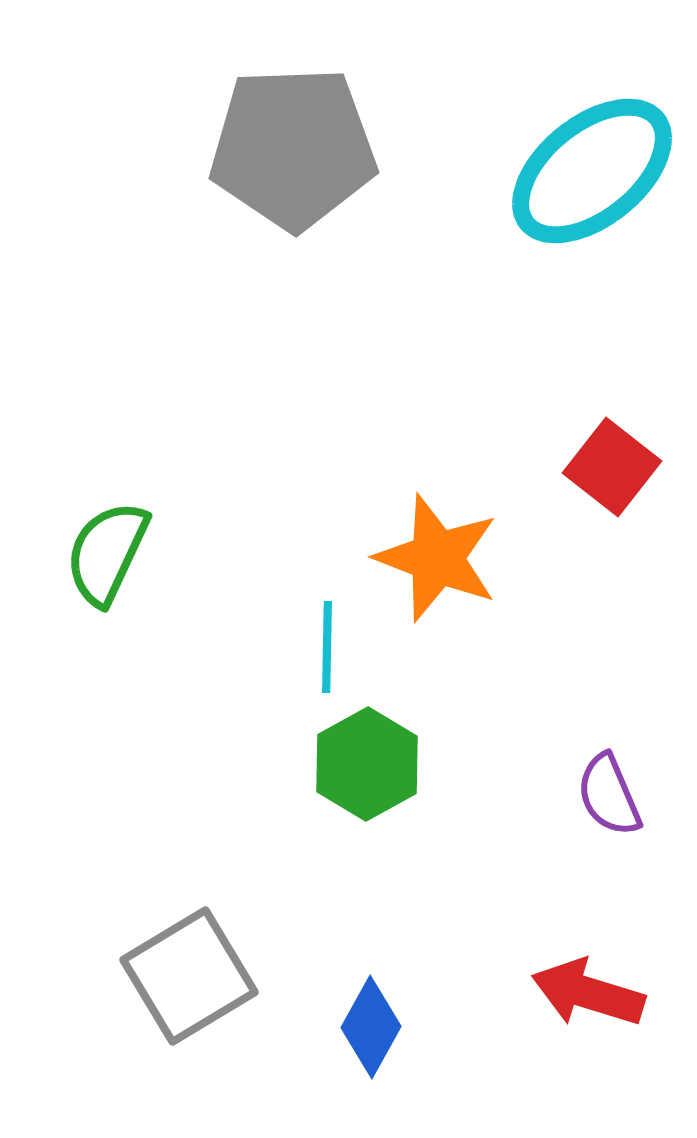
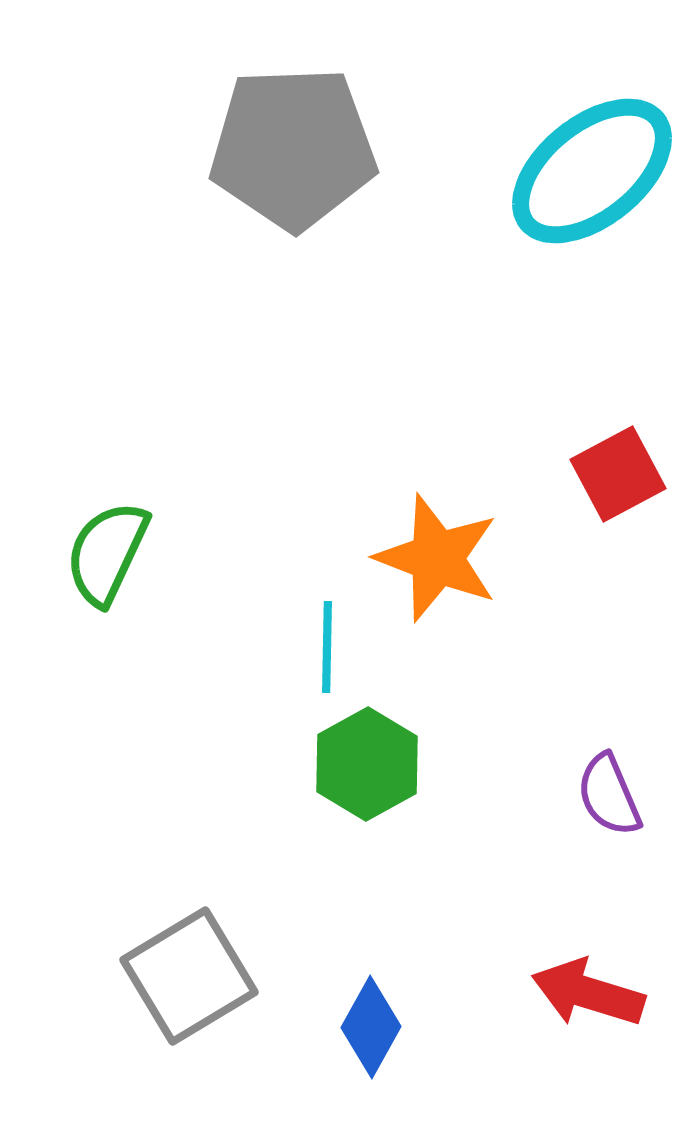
red square: moved 6 px right, 7 px down; rotated 24 degrees clockwise
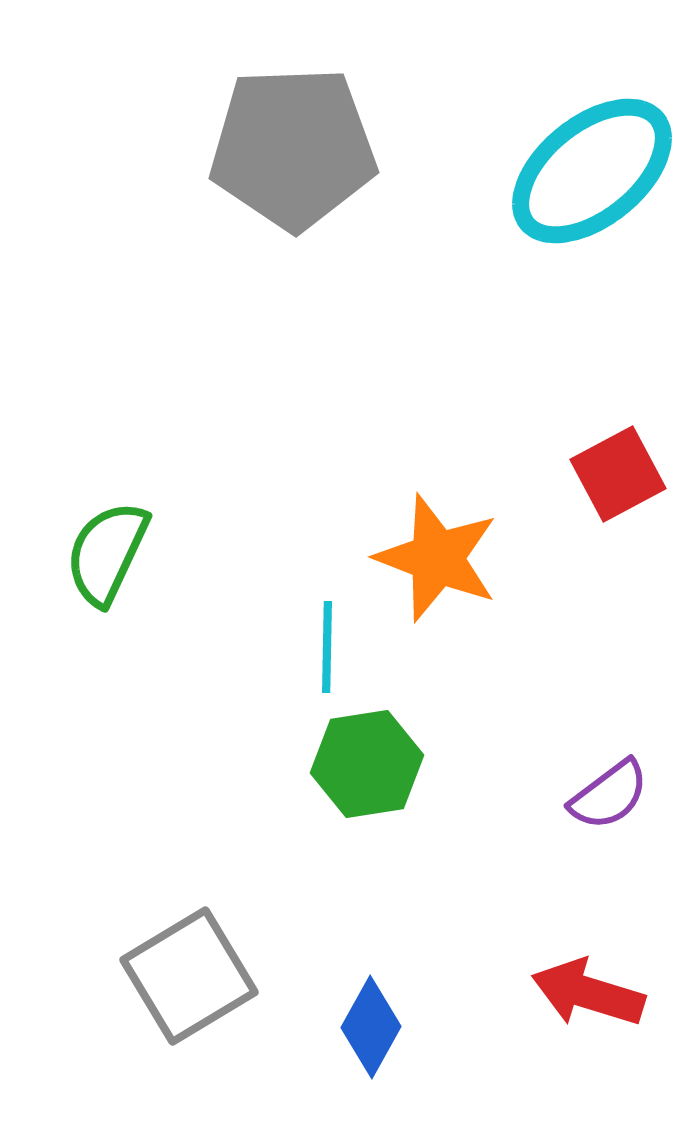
green hexagon: rotated 20 degrees clockwise
purple semicircle: rotated 104 degrees counterclockwise
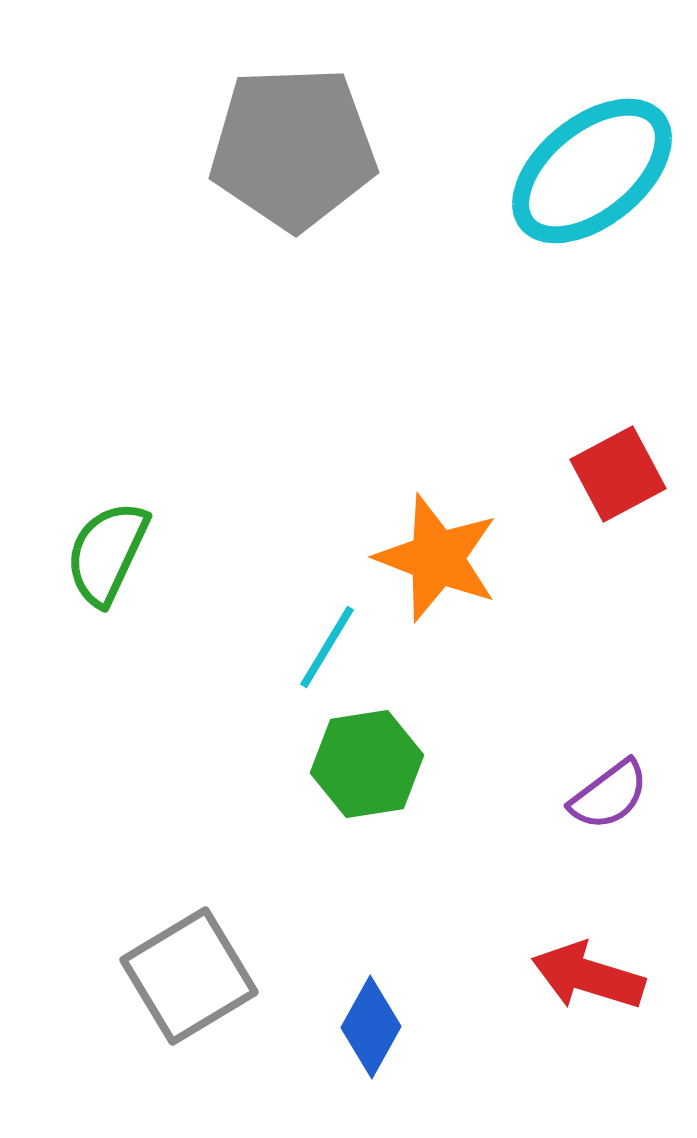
cyan line: rotated 30 degrees clockwise
red arrow: moved 17 px up
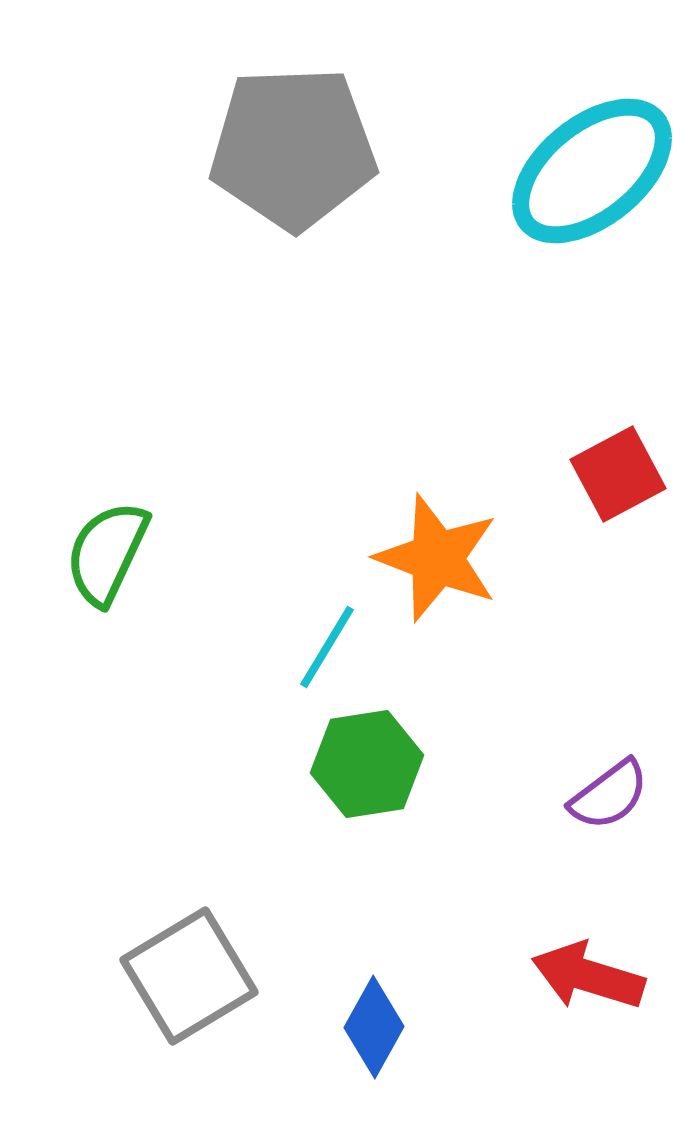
blue diamond: moved 3 px right
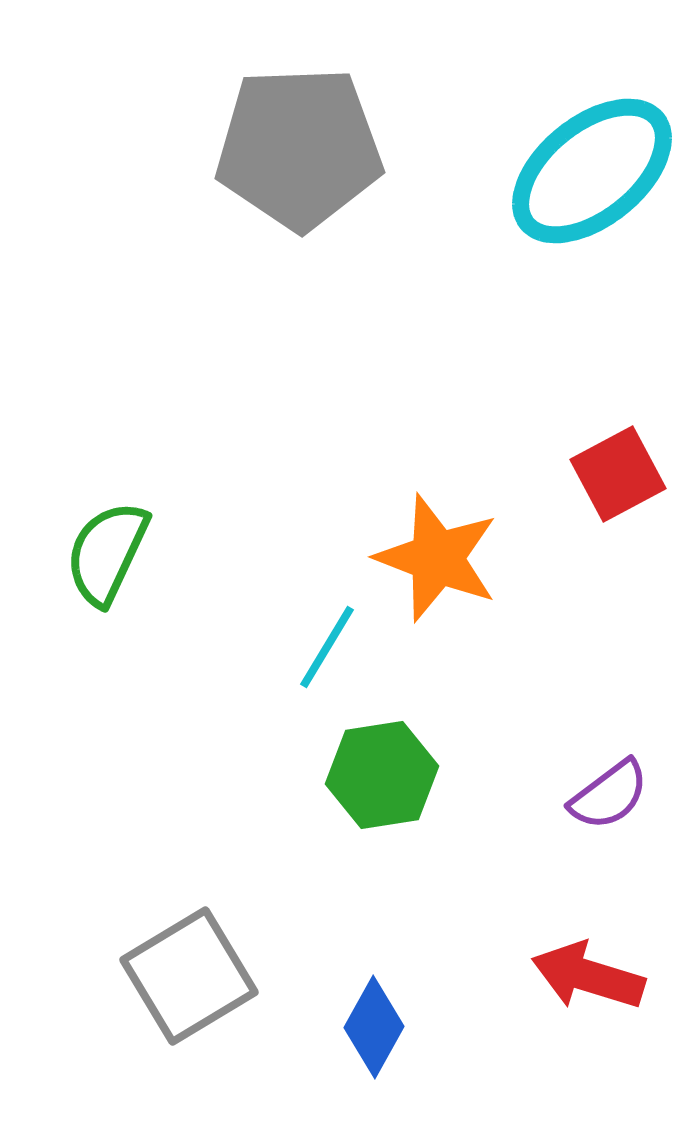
gray pentagon: moved 6 px right
green hexagon: moved 15 px right, 11 px down
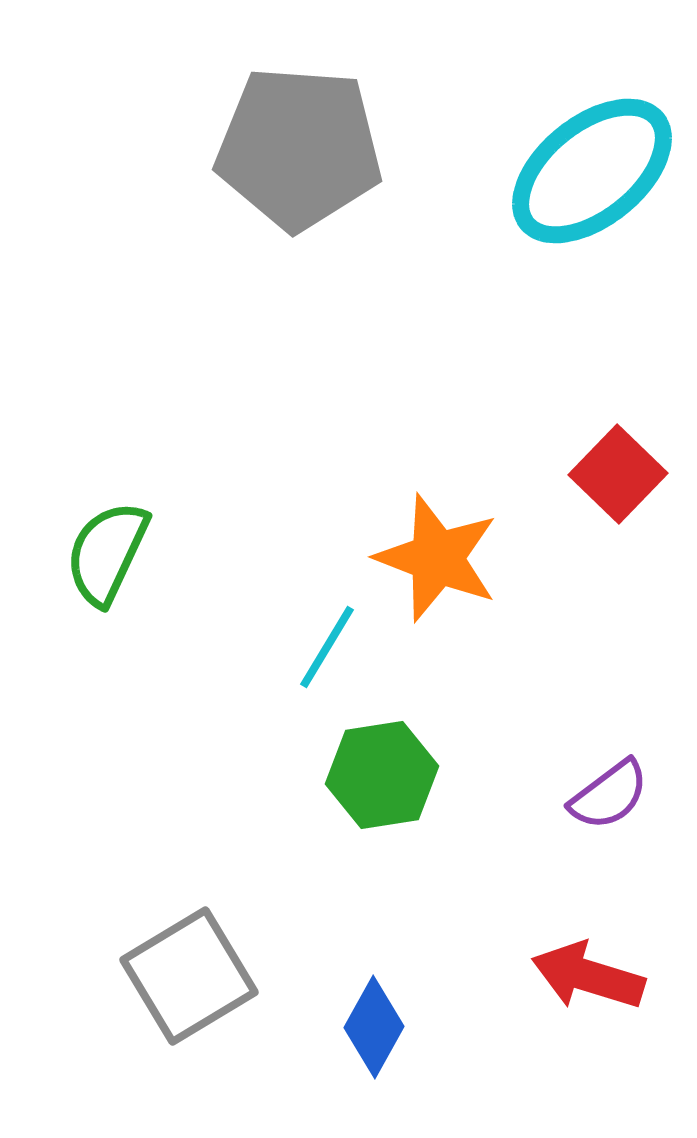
gray pentagon: rotated 6 degrees clockwise
red square: rotated 18 degrees counterclockwise
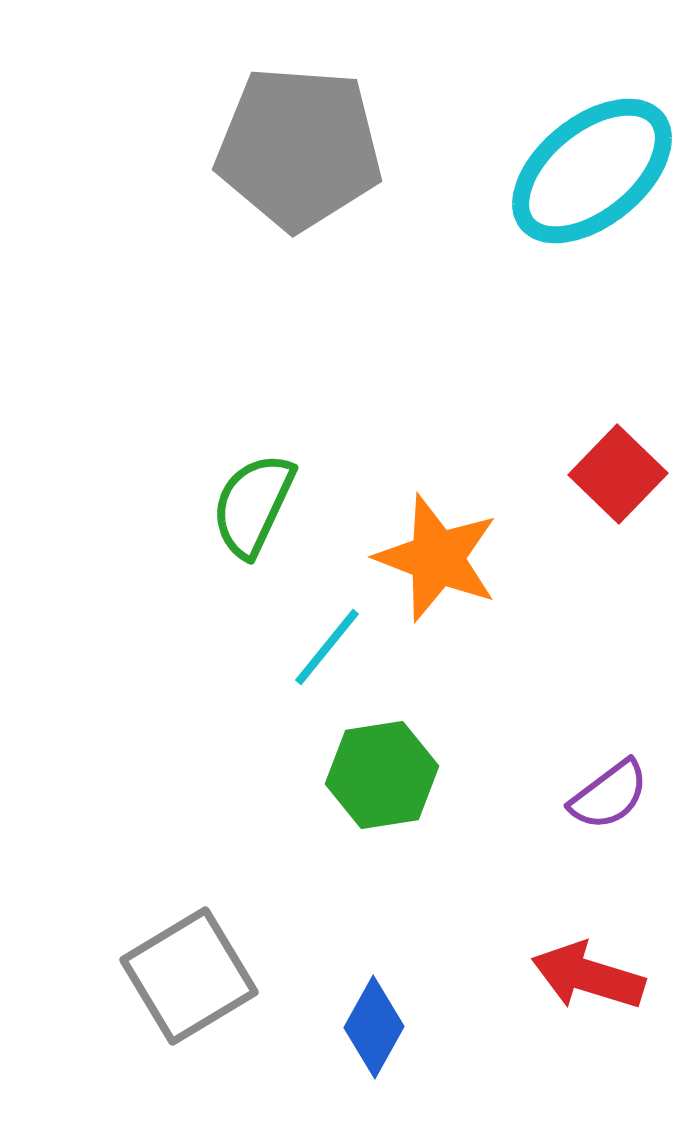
green semicircle: moved 146 px right, 48 px up
cyan line: rotated 8 degrees clockwise
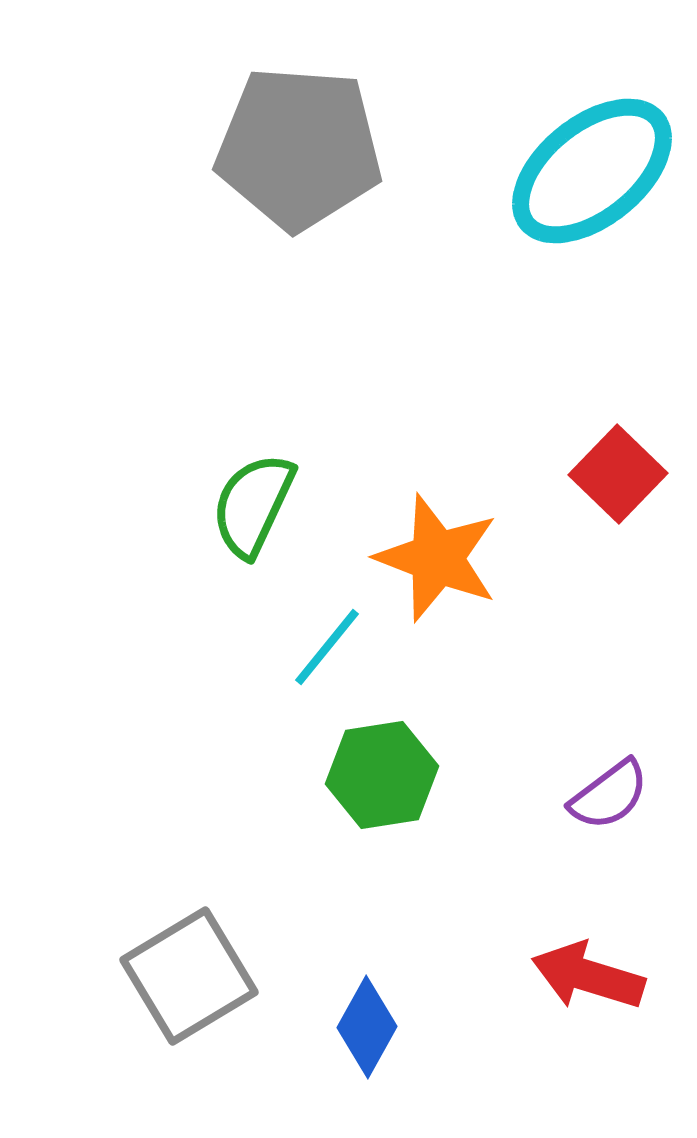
blue diamond: moved 7 px left
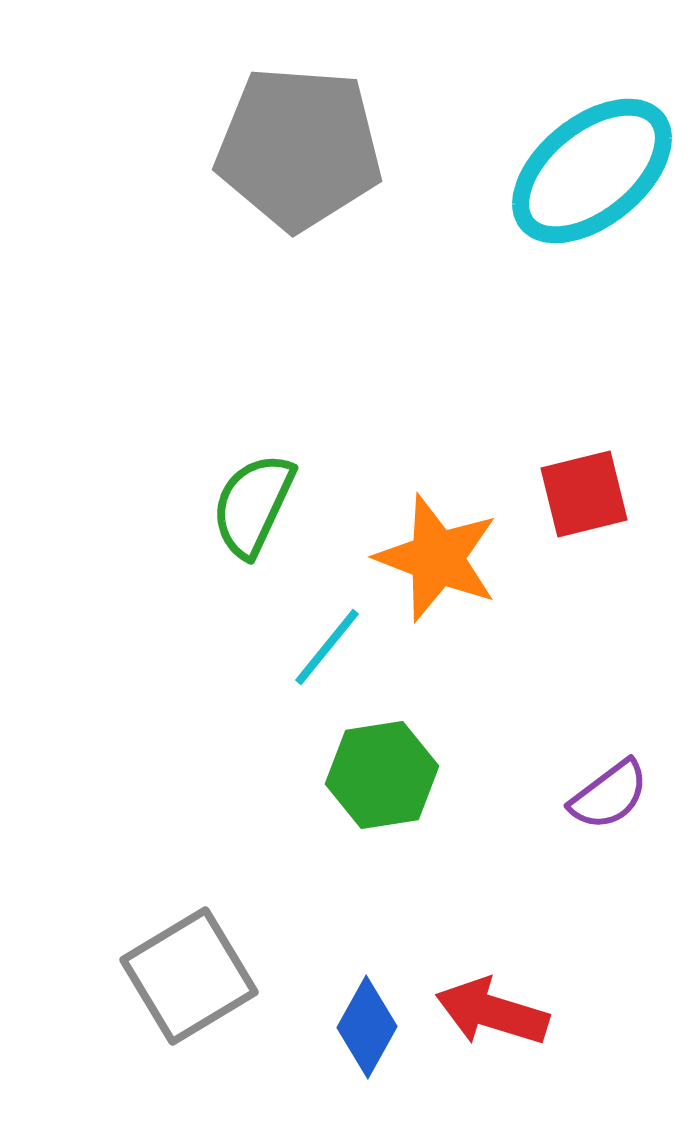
red square: moved 34 px left, 20 px down; rotated 32 degrees clockwise
red arrow: moved 96 px left, 36 px down
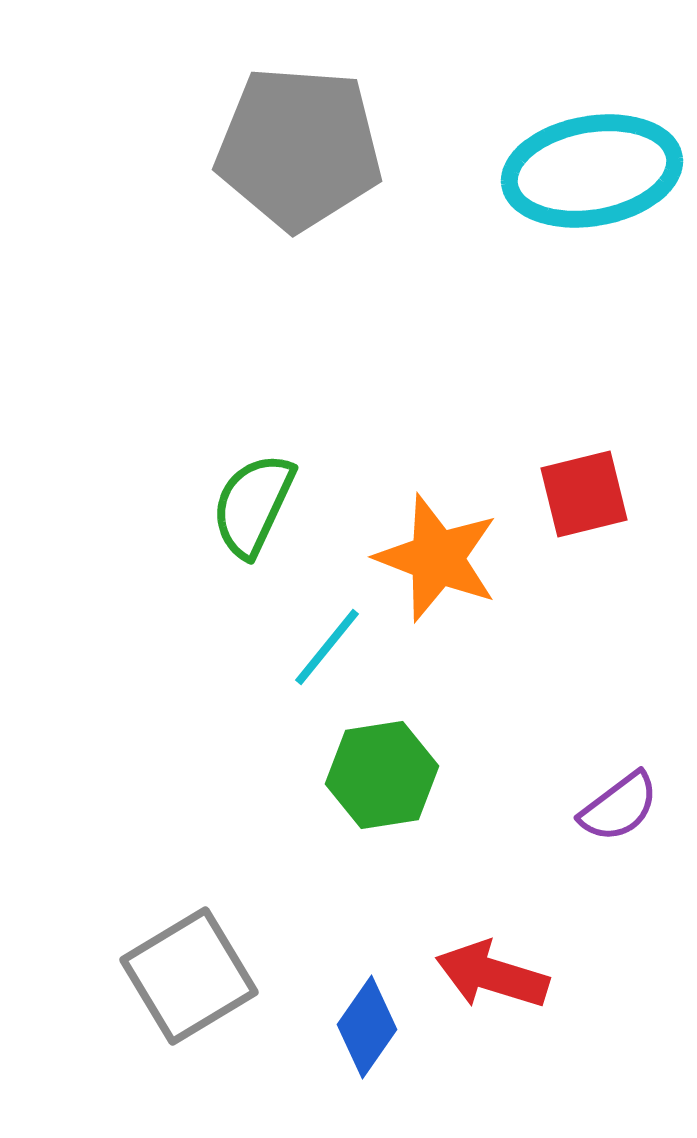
cyan ellipse: rotated 29 degrees clockwise
purple semicircle: moved 10 px right, 12 px down
red arrow: moved 37 px up
blue diamond: rotated 6 degrees clockwise
